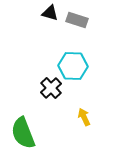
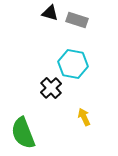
cyan hexagon: moved 2 px up; rotated 8 degrees clockwise
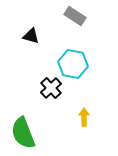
black triangle: moved 19 px left, 23 px down
gray rectangle: moved 2 px left, 4 px up; rotated 15 degrees clockwise
yellow arrow: rotated 24 degrees clockwise
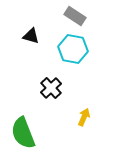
cyan hexagon: moved 15 px up
yellow arrow: rotated 24 degrees clockwise
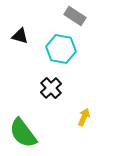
black triangle: moved 11 px left
cyan hexagon: moved 12 px left
green semicircle: rotated 16 degrees counterclockwise
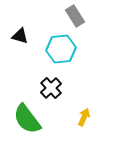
gray rectangle: rotated 25 degrees clockwise
cyan hexagon: rotated 16 degrees counterclockwise
green semicircle: moved 4 px right, 14 px up
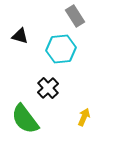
black cross: moved 3 px left
green semicircle: moved 2 px left
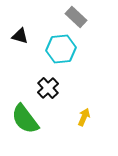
gray rectangle: moved 1 px right, 1 px down; rotated 15 degrees counterclockwise
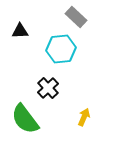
black triangle: moved 5 px up; rotated 18 degrees counterclockwise
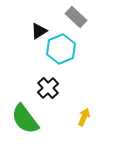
black triangle: moved 19 px right; rotated 30 degrees counterclockwise
cyan hexagon: rotated 16 degrees counterclockwise
